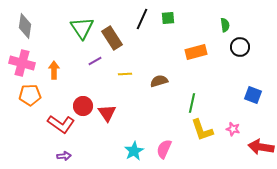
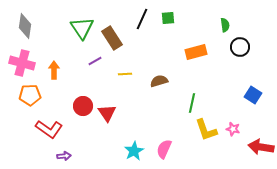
blue square: rotated 12 degrees clockwise
red L-shape: moved 12 px left, 5 px down
yellow L-shape: moved 4 px right
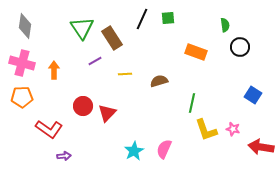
orange rectangle: rotated 35 degrees clockwise
orange pentagon: moved 8 px left, 2 px down
red triangle: rotated 18 degrees clockwise
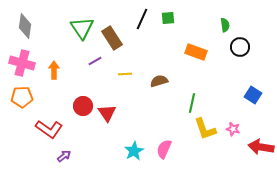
red triangle: rotated 18 degrees counterclockwise
yellow L-shape: moved 1 px left, 1 px up
purple arrow: rotated 32 degrees counterclockwise
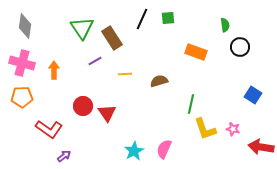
green line: moved 1 px left, 1 px down
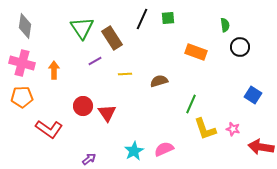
green line: rotated 12 degrees clockwise
pink semicircle: rotated 42 degrees clockwise
purple arrow: moved 25 px right, 3 px down
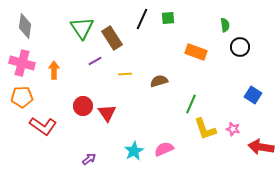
red L-shape: moved 6 px left, 3 px up
